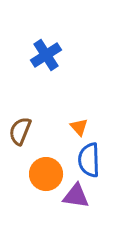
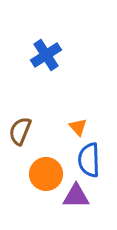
orange triangle: moved 1 px left
purple triangle: rotated 8 degrees counterclockwise
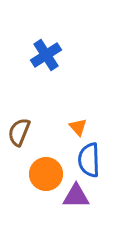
brown semicircle: moved 1 px left, 1 px down
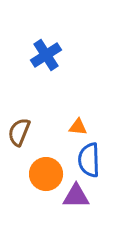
orange triangle: rotated 42 degrees counterclockwise
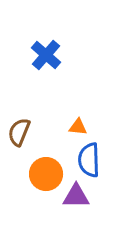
blue cross: rotated 16 degrees counterclockwise
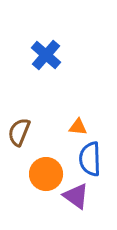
blue semicircle: moved 1 px right, 1 px up
purple triangle: rotated 36 degrees clockwise
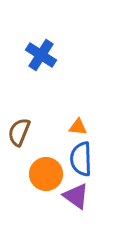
blue cross: moved 5 px left; rotated 8 degrees counterclockwise
blue semicircle: moved 9 px left
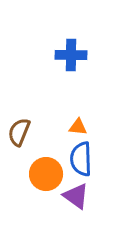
blue cross: moved 30 px right; rotated 32 degrees counterclockwise
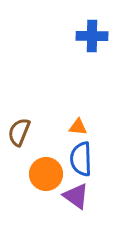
blue cross: moved 21 px right, 19 px up
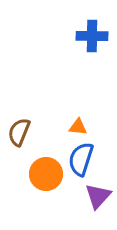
blue semicircle: rotated 20 degrees clockwise
purple triangle: moved 22 px right; rotated 36 degrees clockwise
